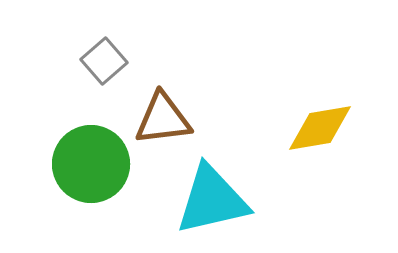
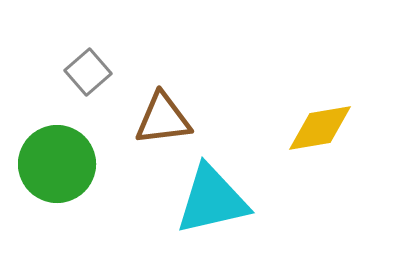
gray square: moved 16 px left, 11 px down
green circle: moved 34 px left
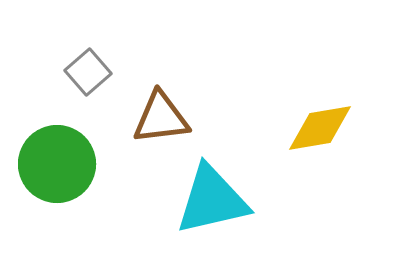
brown triangle: moved 2 px left, 1 px up
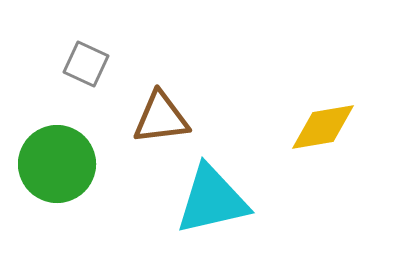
gray square: moved 2 px left, 8 px up; rotated 24 degrees counterclockwise
yellow diamond: moved 3 px right, 1 px up
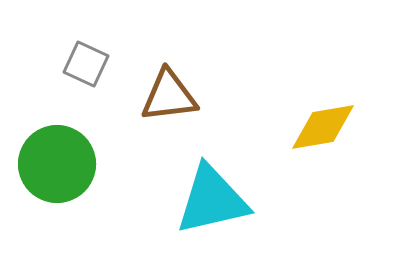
brown triangle: moved 8 px right, 22 px up
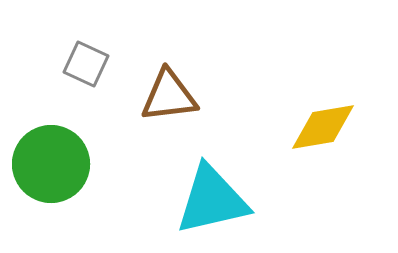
green circle: moved 6 px left
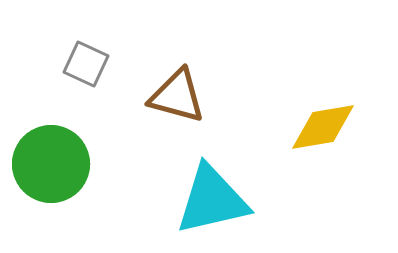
brown triangle: moved 8 px right; rotated 22 degrees clockwise
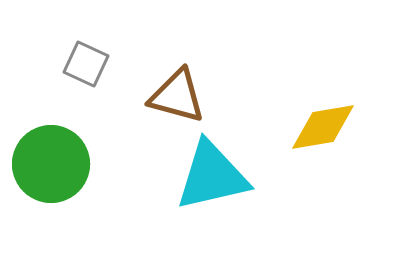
cyan triangle: moved 24 px up
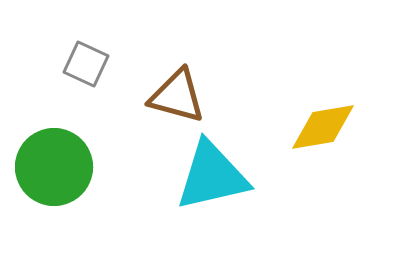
green circle: moved 3 px right, 3 px down
